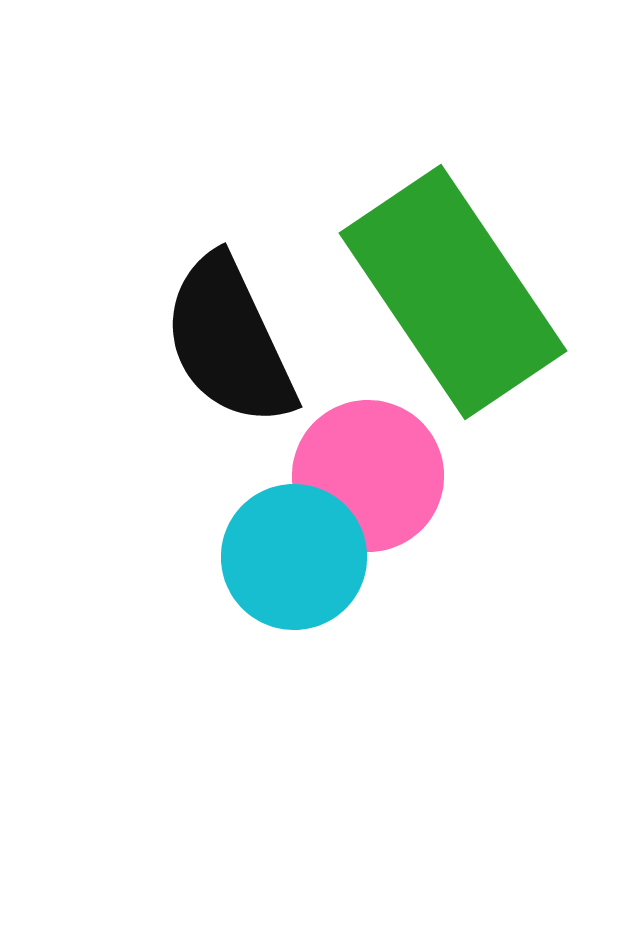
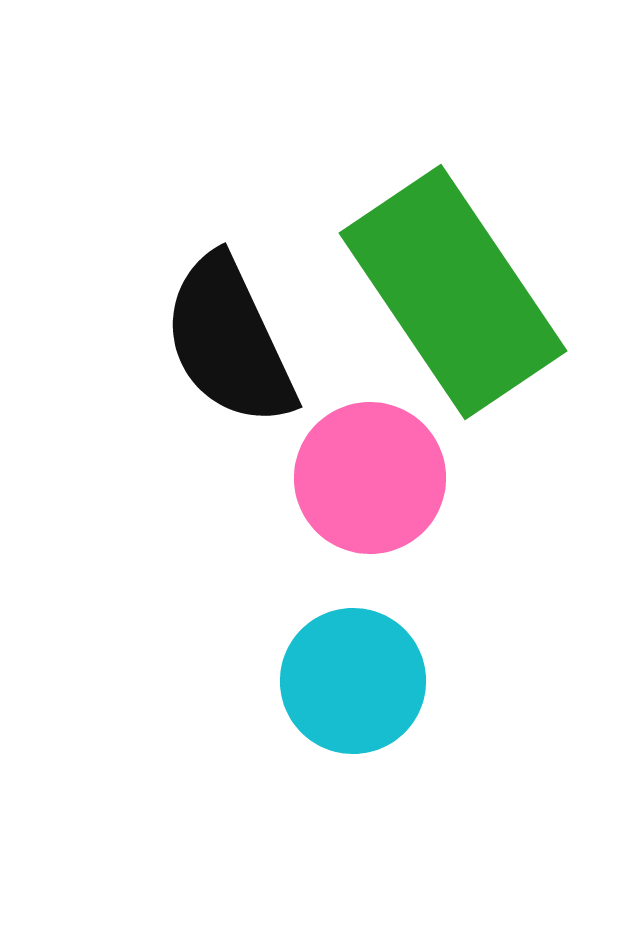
pink circle: moved 2 px right, 2 px down
cyan circle: moved 59 px right, 124 px down
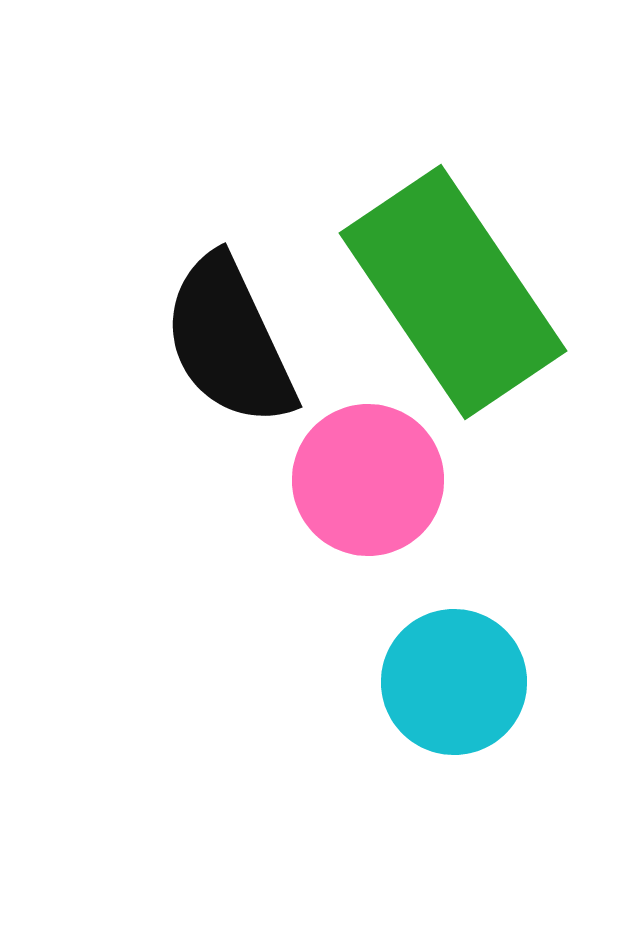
pink circle: moved 2 px left, 2 px down
cyan circle: moved 101 px right, 1 px down
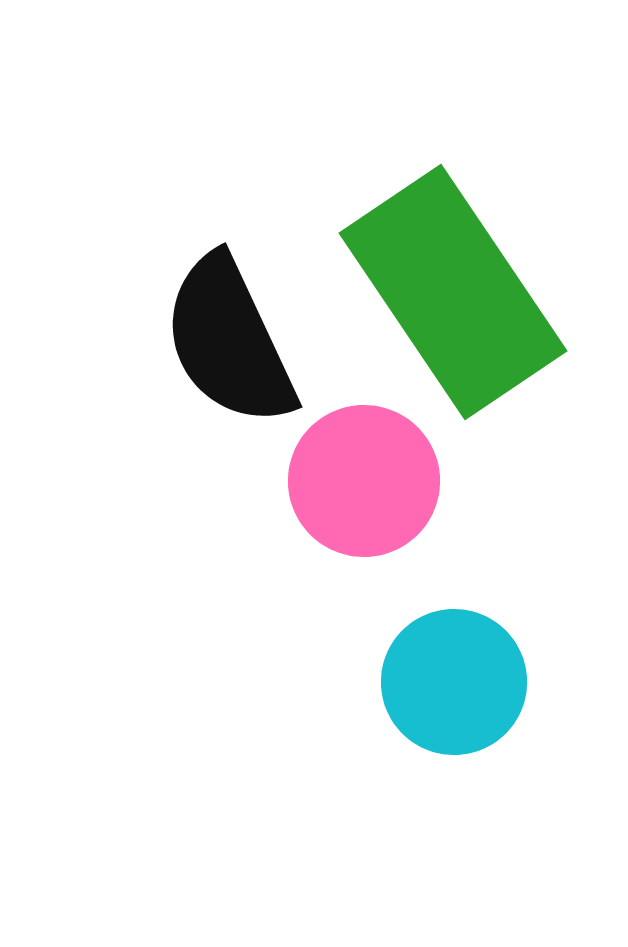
pink circle: moved 4 px left, 1 px down
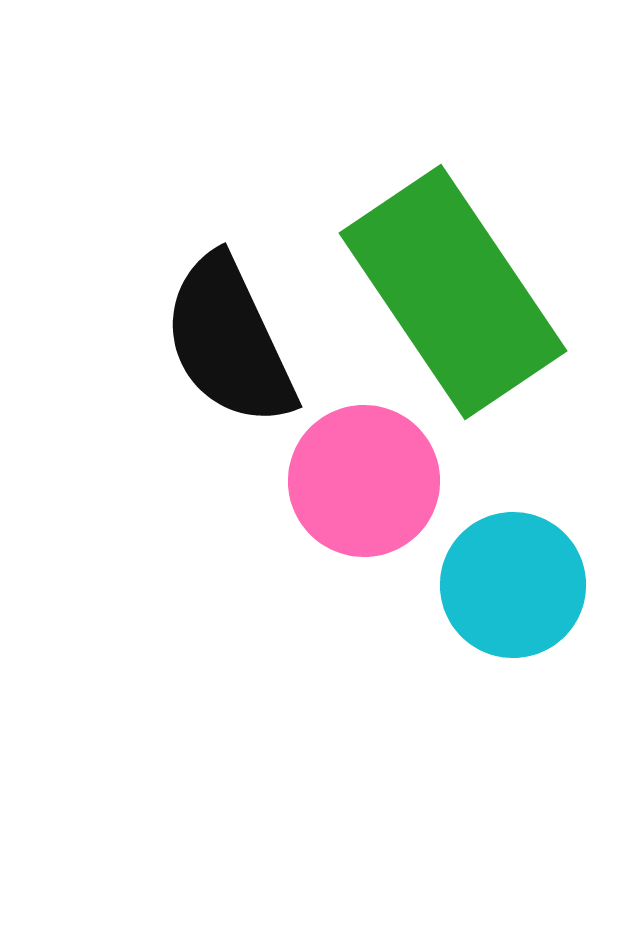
cyan circle: moved 59 px right, 97 px up
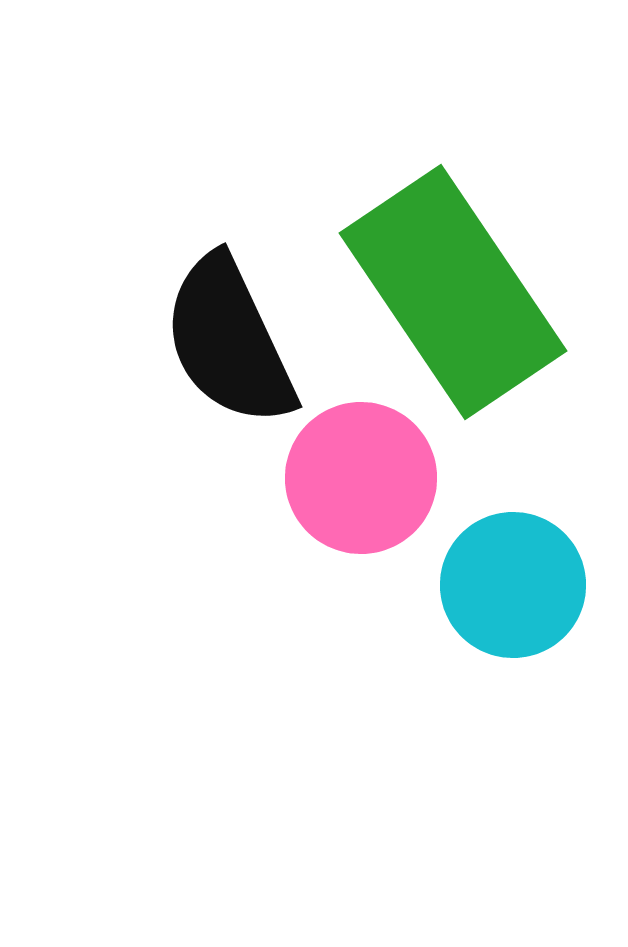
pink circle: moved 3 px left, 3 px up
